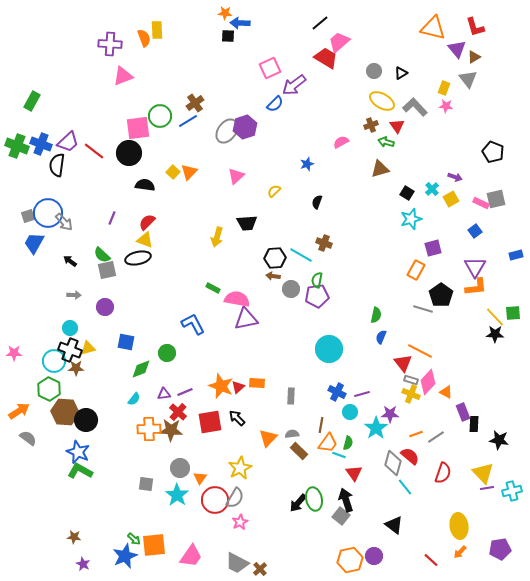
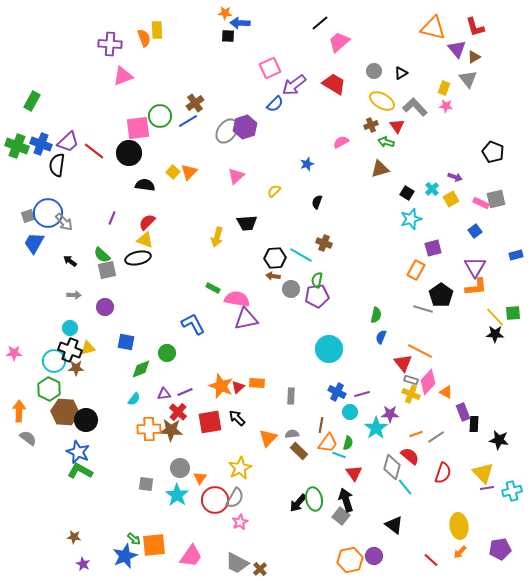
red trapezoid at (326, 58): moved 8 px right, 26 px down
orange arrow at (19, 411): rotated 55 degrees counterclockwise
gray diamond at (393, 463): moved 1 px left, 4 px down
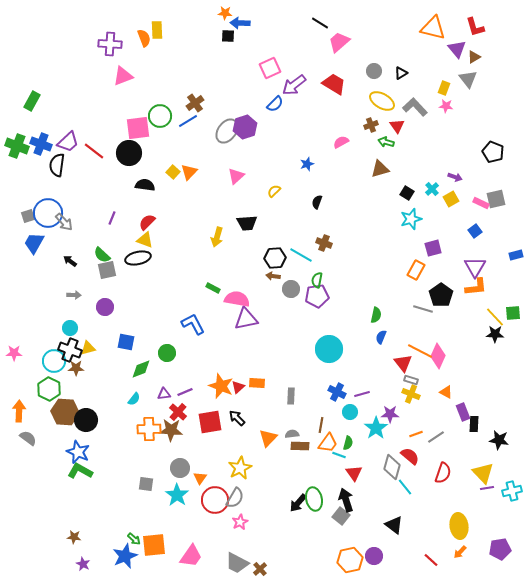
black line at (320, 23): rotated 72 degrees clockwise
pink diamond at (428, 382): moved 10 px right, 26 px up; rotated 20 degrees counterclockwise
brown rectangle at (299, 451): moved 1 px right, 5 px up; rotated 42 degrees counterclockwise
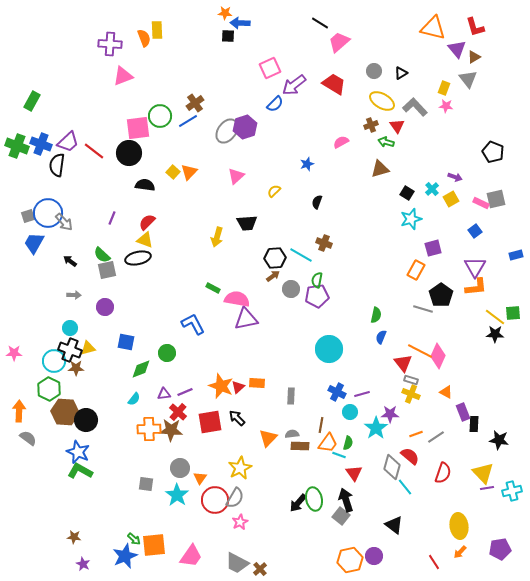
brown arrow at (273, 276): rotated 136 degrees clockwise
yellow line at (495, 317): rotated 10 degrees counterclockwise
red line at (431, 560): moved 3 px right, 2 px down; rotated 14 degrees clockwise
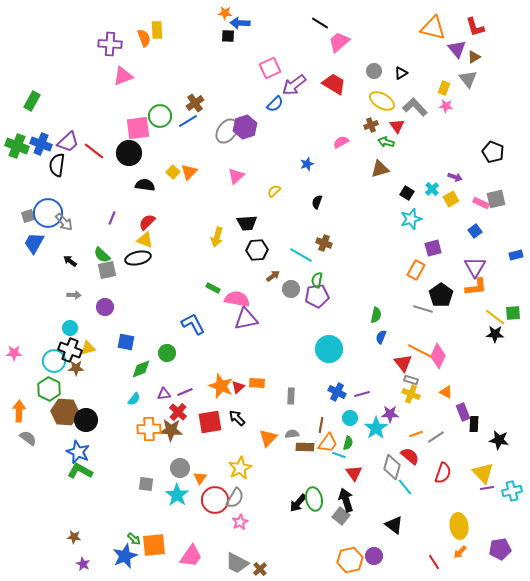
black hexagon at (275, 258): moved 18 px left, 8 px up
cyan circle at (350, 412): moved 6 px down
brown rectangle at (300, 446): moved 5 px right, 1 px down
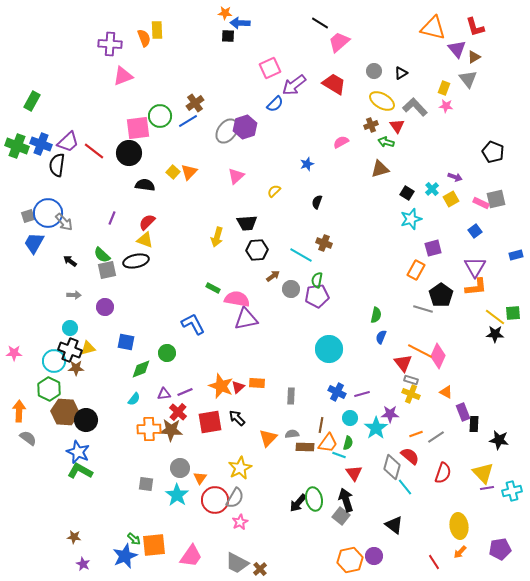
black ellipse at (138, 258): moved 2 px left, 3 px down
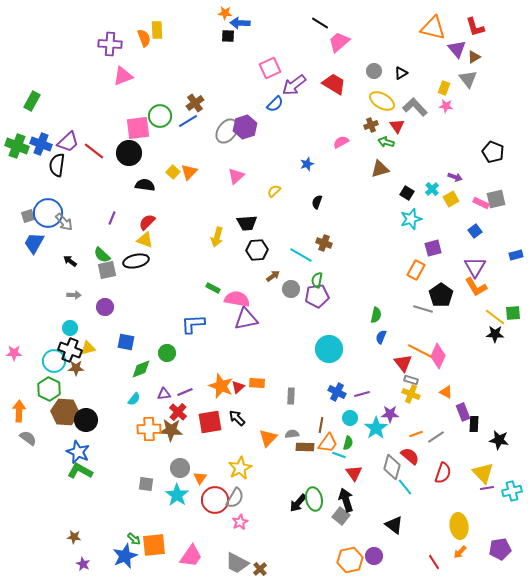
orange L-shape at (476, 287): rotated 65 degrees clockwise
blue L-shape at (193, 324): rotated 65 degrees counterclockwise
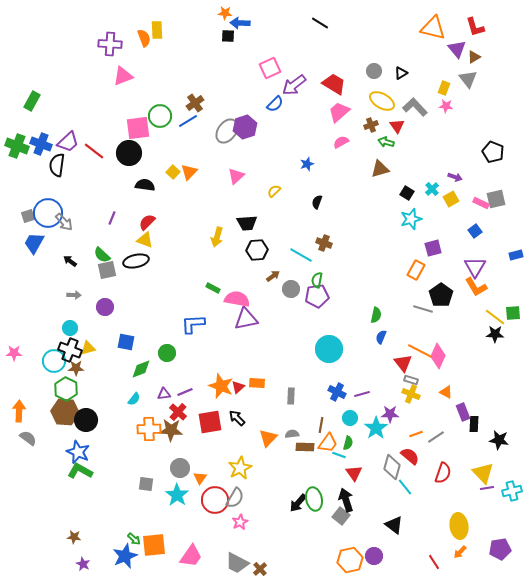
pink trapezoid at (339, 42): moved 70 px down
green hexagon at (49, 389): moved 17 px right
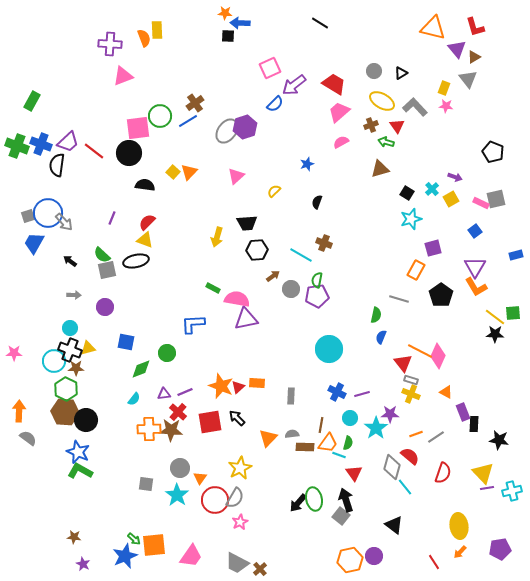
gray line at (423, 309): moved 24 px left, 10 px up
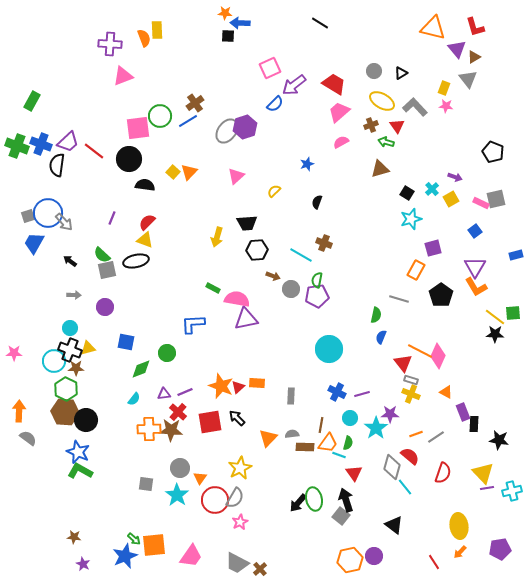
black circle at (129, 153): moved 6 px down
brown arrow at (273, 276): rotated 56 degrees clockwise
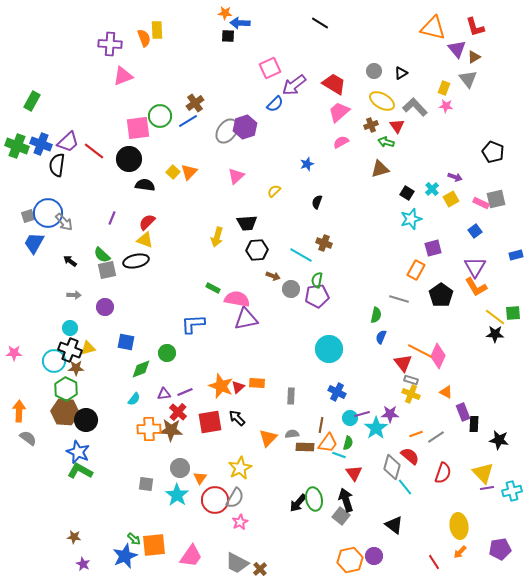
purple line at (362, 394): moved 20 px down
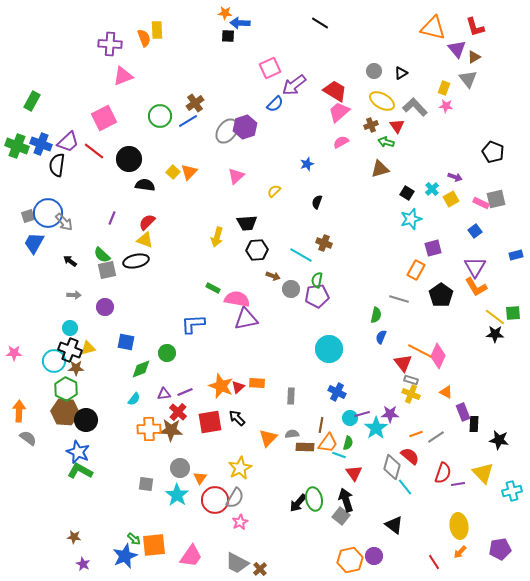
red trapezoid at (334, 84): moved 1 px right, 7 px down
pink square at (138, 128): moved 34 px left, 10 px up; rotated 20 degrees counterclockwise
purple line at (487, 488): moved 29 px left, 4 px up
